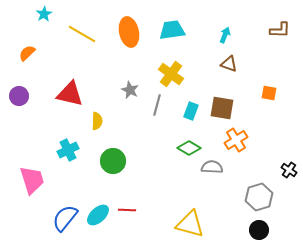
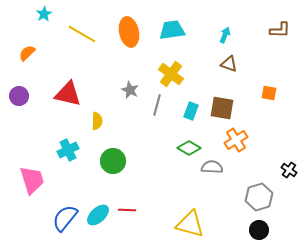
red triangle: moved 2 px left
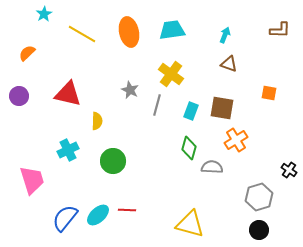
green diamond: rotated 75 degrees clockwise
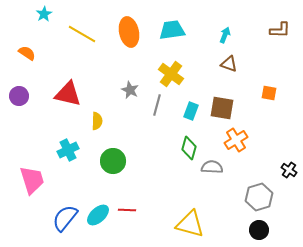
orange semicircle: rotated 78 degrees clockwise
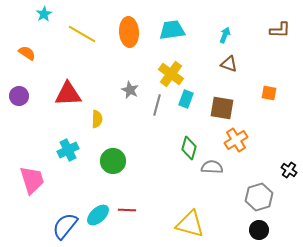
orange ellipse: rotated 8 degrees clockwise
red triangle: rotated 16 degrees counterclockwise
cyan rectangle: moved 5 px left, 12 px up
yellow semicircle: moved 2 px up
blue semicircle: moved 8 px down
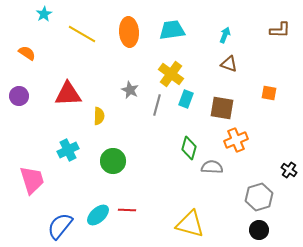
yellow semicircle: moved 2 px right, 3 px up
orange cross: rotated 10 degrees clockwise
blue semicircle: moved 5 px left
